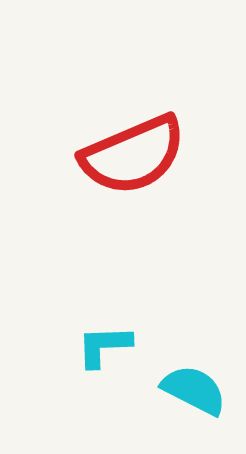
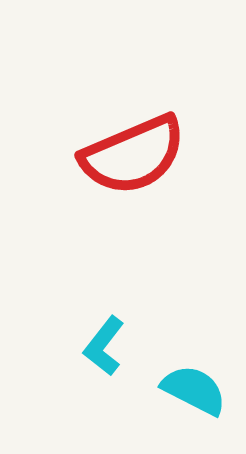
cyan L-shape: rotated 50 degrees counterclockwise
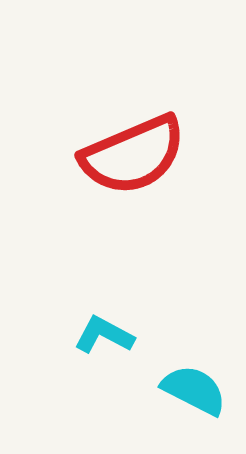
cyan L-shape: moved 11 px up; rotated 80 degrees clockwise
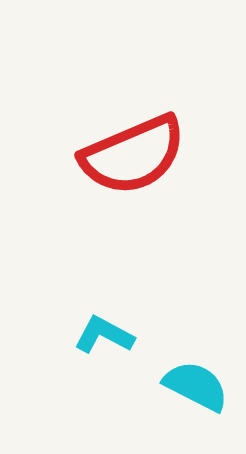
cyan semicircle: moved 2 px right, 4 px up
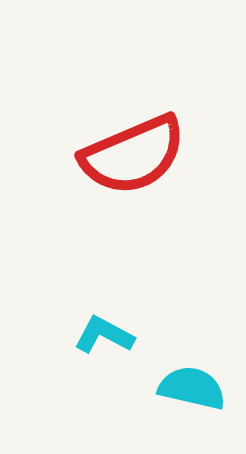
cyan semicircle: moved 4 px left, 2 px down; rotated 14 degrees counterclockwise
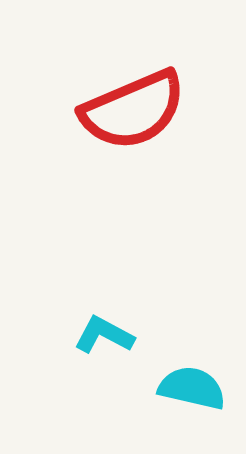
red semicircle: moved 45 px up
